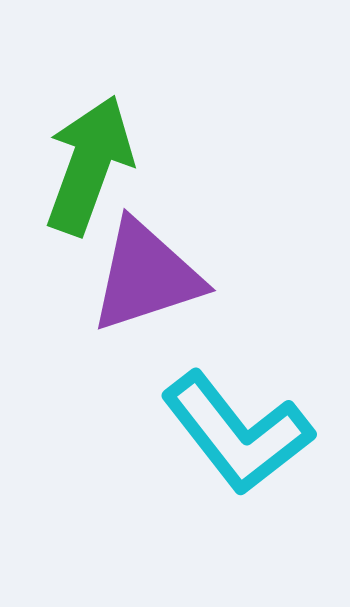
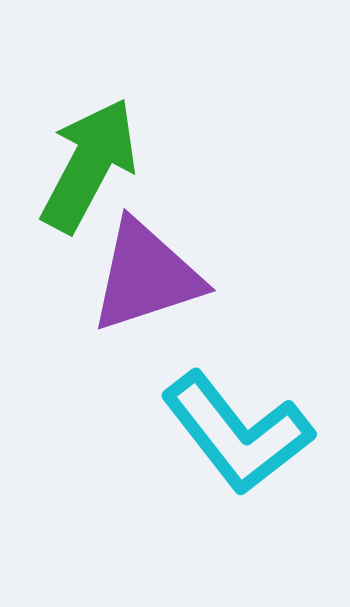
green arrow: rotated 8 degrees clockwise
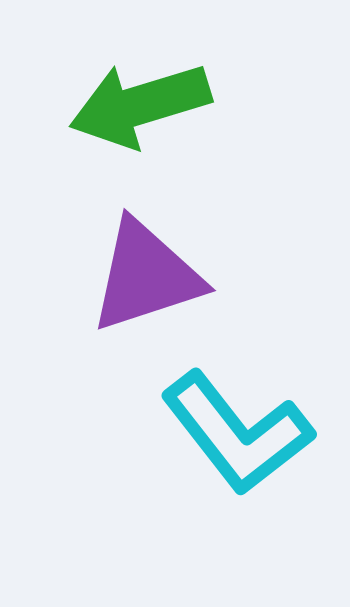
green arrow: moved 51 px right, 60 px up; rotated 135 degrees counterclockwise
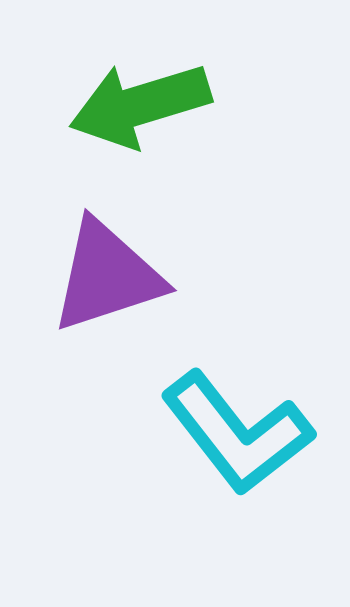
purple triangle: moved 39 px left
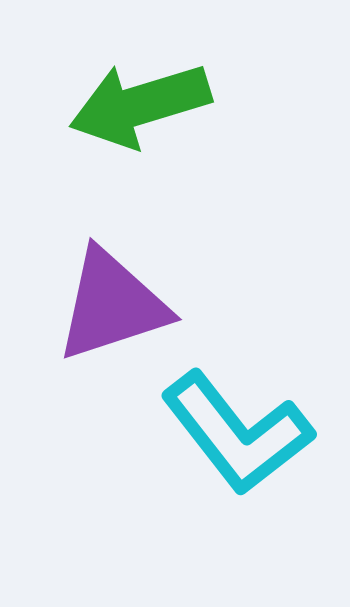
purple triangle: moved 5 px right, 29 px down
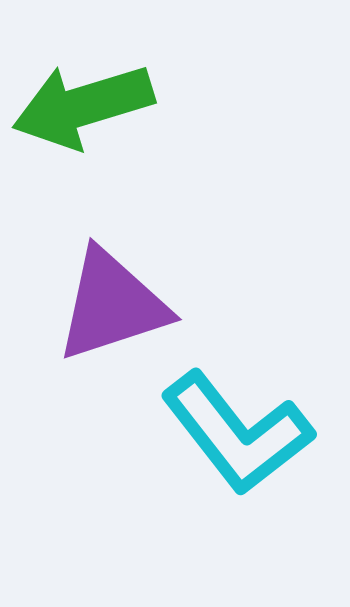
green arrow: moved 57 px left, 1 px down
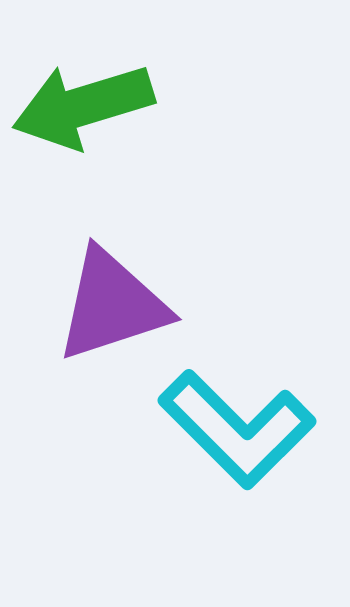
cyan L-shape: moved 4 px up; rotated 7 degrees counterclockwise
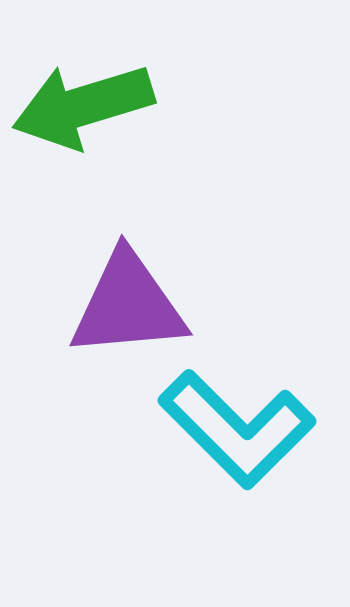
purple triangle: moved 16 px right; rotated 13 degrees clockwise
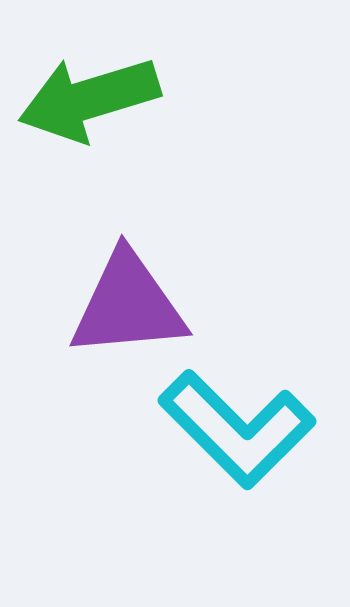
green arrow: moved 6 px right, 7 px up
